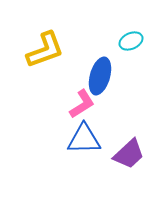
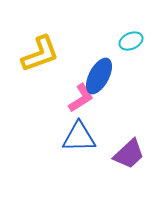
yellow L-shape: moved 5 px left, 4 px down
blue ellipse: moved 1 px left; rotated 12 degrees clockwise
pink L-shape: moved 1 px left, 6 px up
blue triangle: moved 5 px left, 2 px up
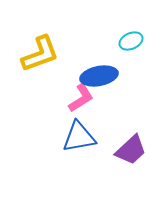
blue ellipse: rotated 51 degrees clockwise
blue triangle: rotated 9 degrees counterclockwise
purple trapezoid: moved 2 px right, 4 px up
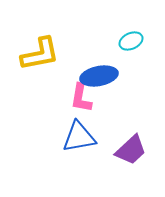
yellow L-shape: rotated 9 degrees clockwise
pink L-shape: rotated 132 degrees clockwise
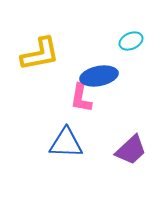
blue triangle: moved 13 px left, 6 px down; rotated 12 degrees clockwise
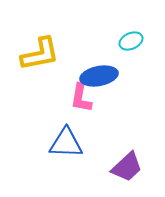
purple trapezoid: moved 4 px left, 17 px down
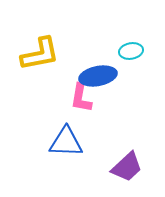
cyan ellipse: moved 10 px down; rotated 15 degrees clockwise
blue ellipse: moved 1 px left
blue triangle: moved 1 px up
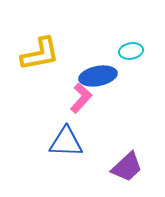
pink L-shape: rotated 148 degrees counterclockwise
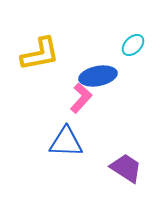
cyan ellipse: moved 2 px right, 6 px up; rotated 35 degrees counterclockwise
purple trapezoid: moved 1 px left, 1 px down; rotated 104 degrees counterclockwise
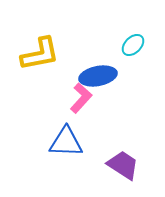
purple trapezoid: moved 3 px left, 3 px up
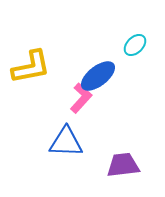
cyan ellipse: moved 2 px right
yellow L-shape: moved 9 px left, 13 px down
blue ellipse: rotated 27 degrees counterclockwise
purple trapezoid: rotated 40 degrees counterclockwise
